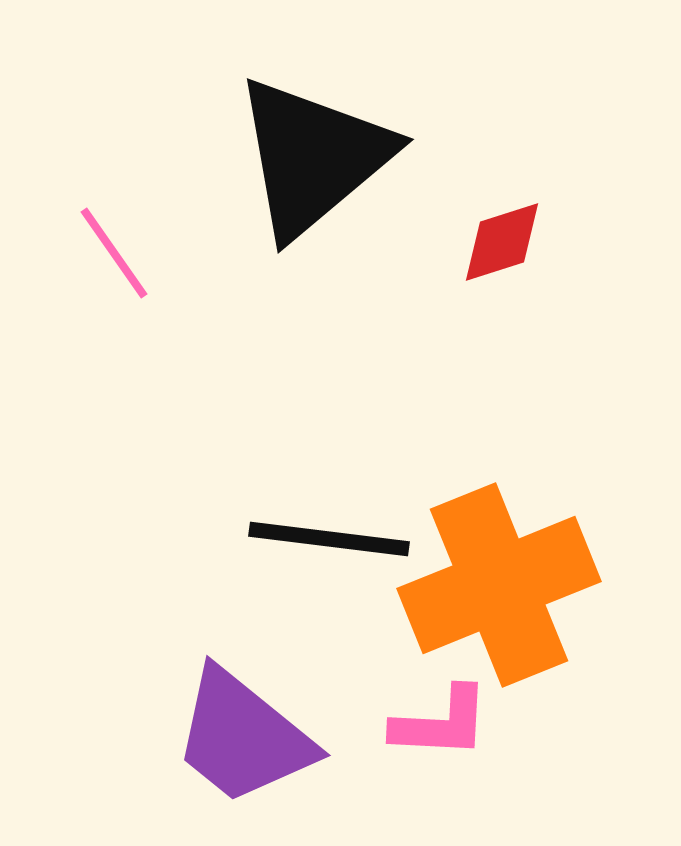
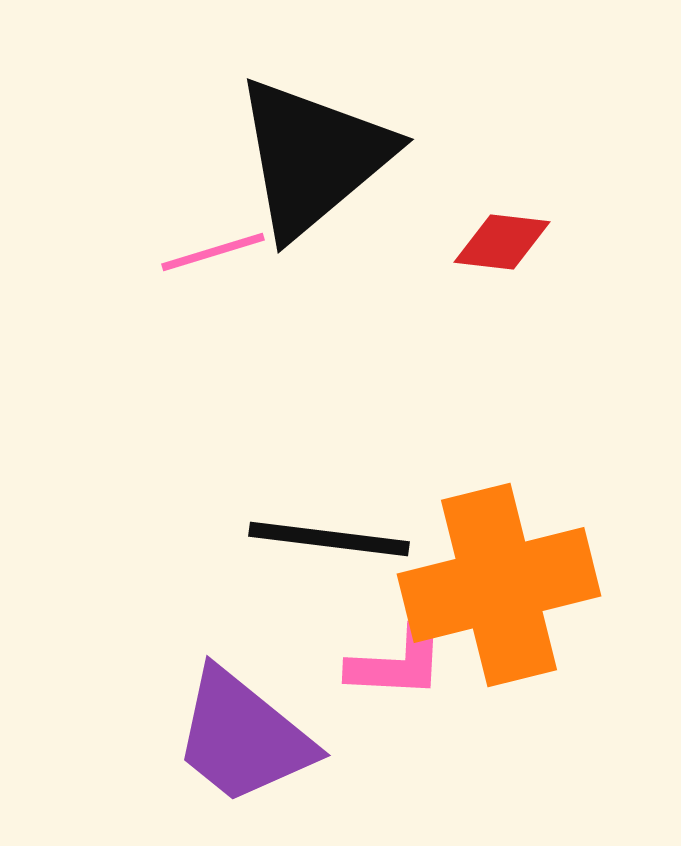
red diamond: rotated 24 degrees clockwise
pink line: moved 99 px right, 1 px up; rotated 72 degrees counterclockwise
orange cross: rotated 8 degrees clockwise
pink L-shape: moved 44 px left, 60 px up
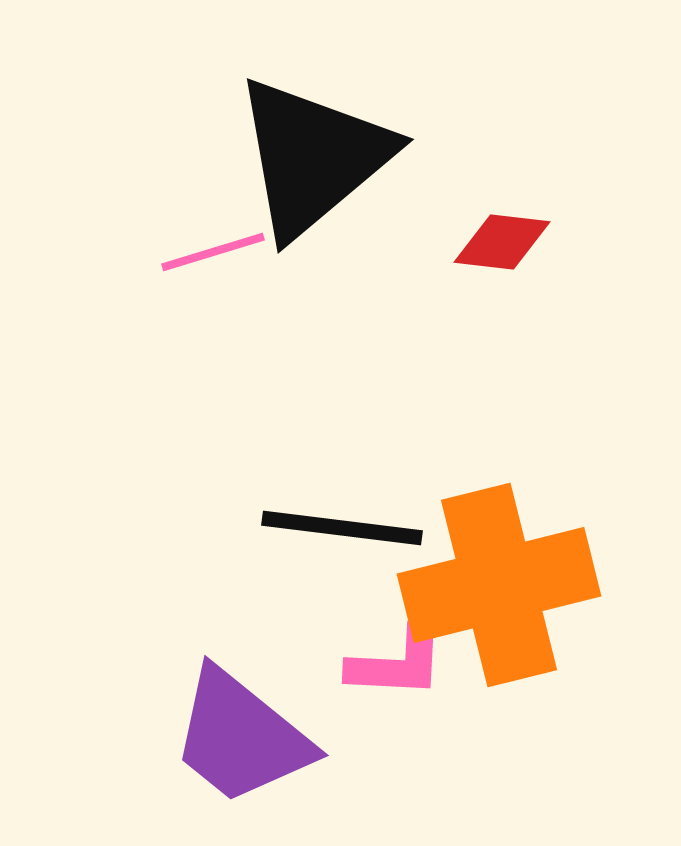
black line: moved 13 px right, 11 px up
purple trapezoid: moved 2 px left
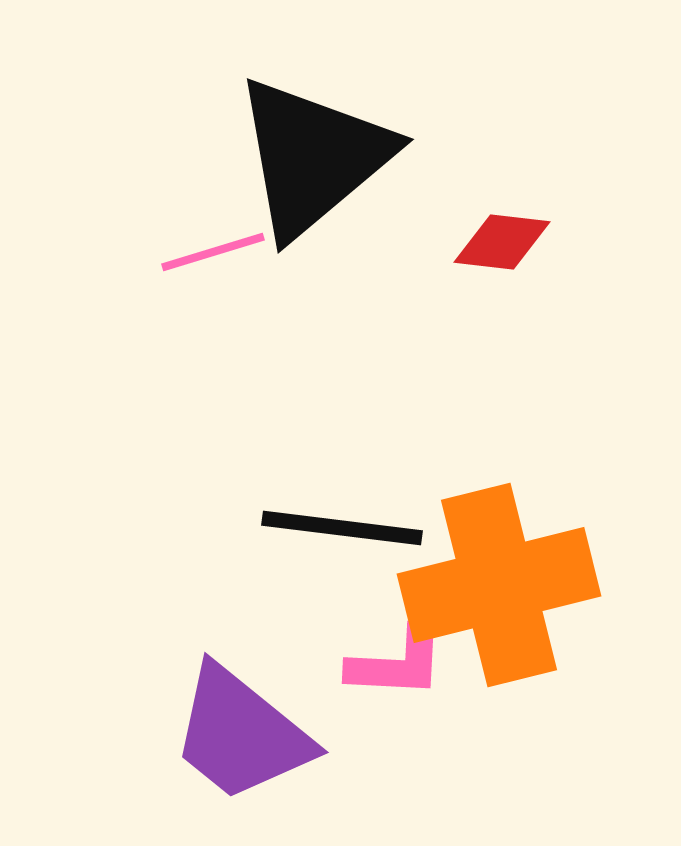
purple trapezoid: moved 3 px up
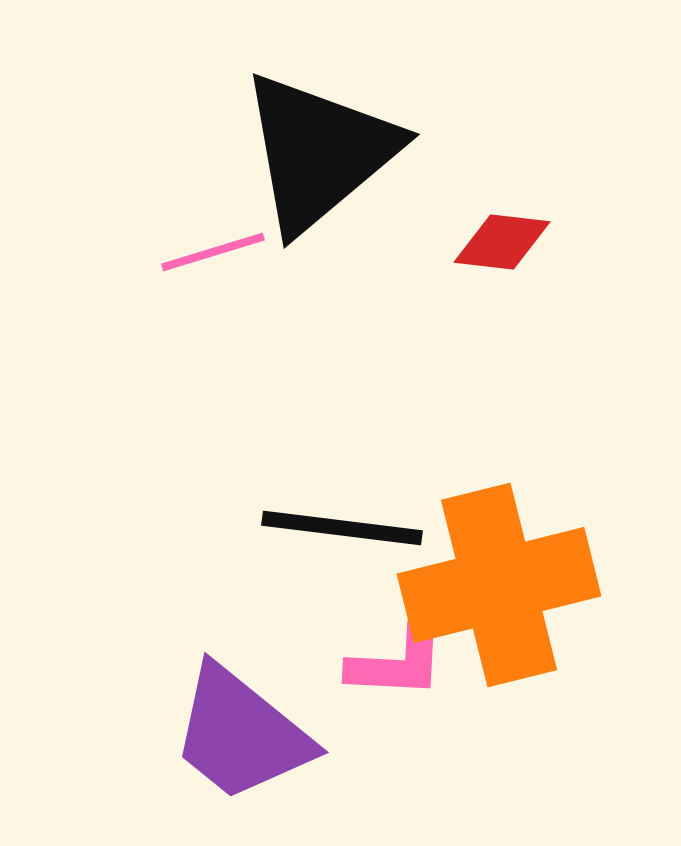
black triangle: moved 6 px right, 5 px up
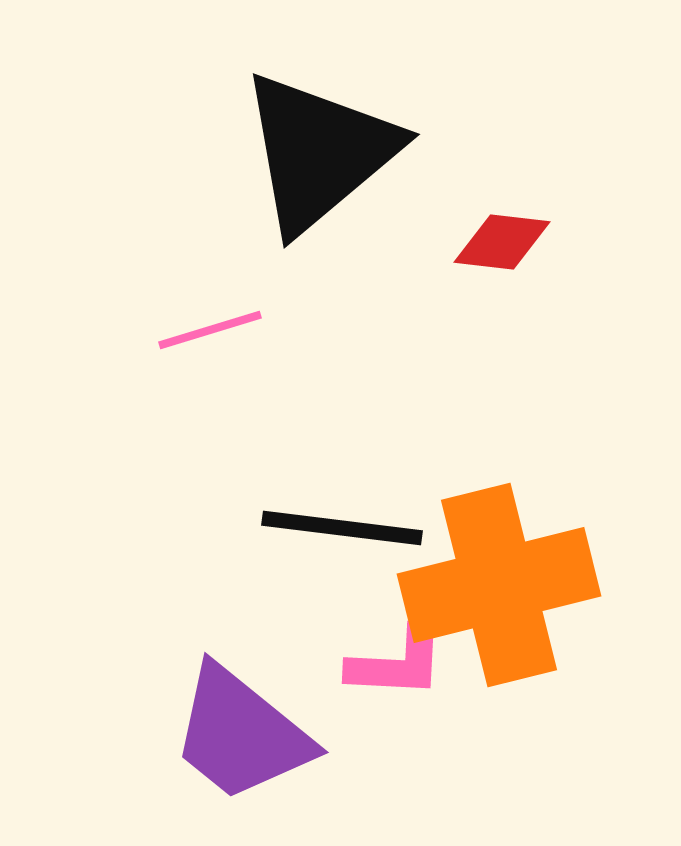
pink line: moved 3 px left, 78 px down
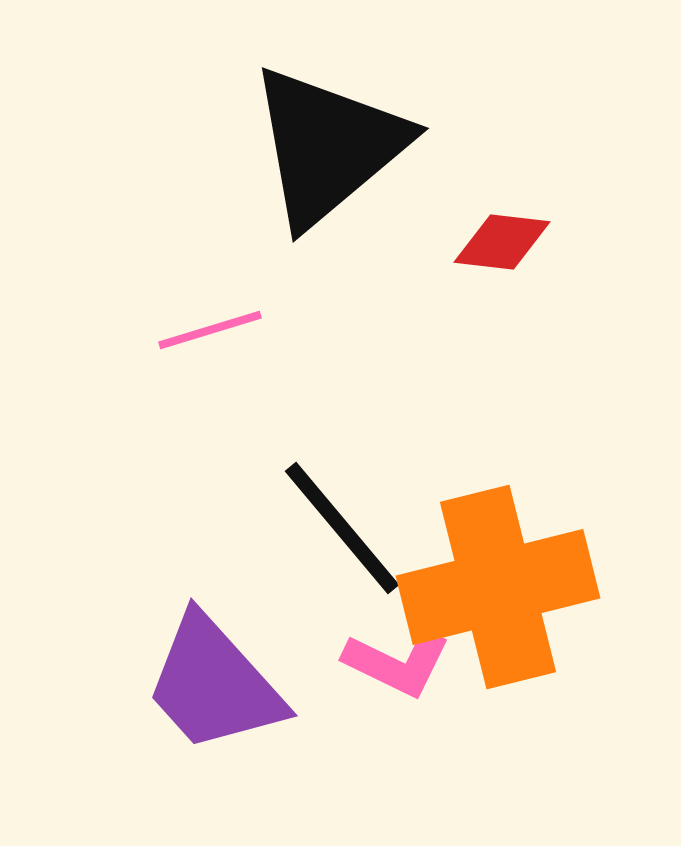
black triangle: moved 9 px right, 6 px up
black line: rotated 43 degrees clockwise
orange cross: moved 1 px left, 2 px down
pink L-shape: rotated 23 degrees clockwise
purple trapezoid: moved 27 px left, 50 px up; rotated 9 degrees clockwise
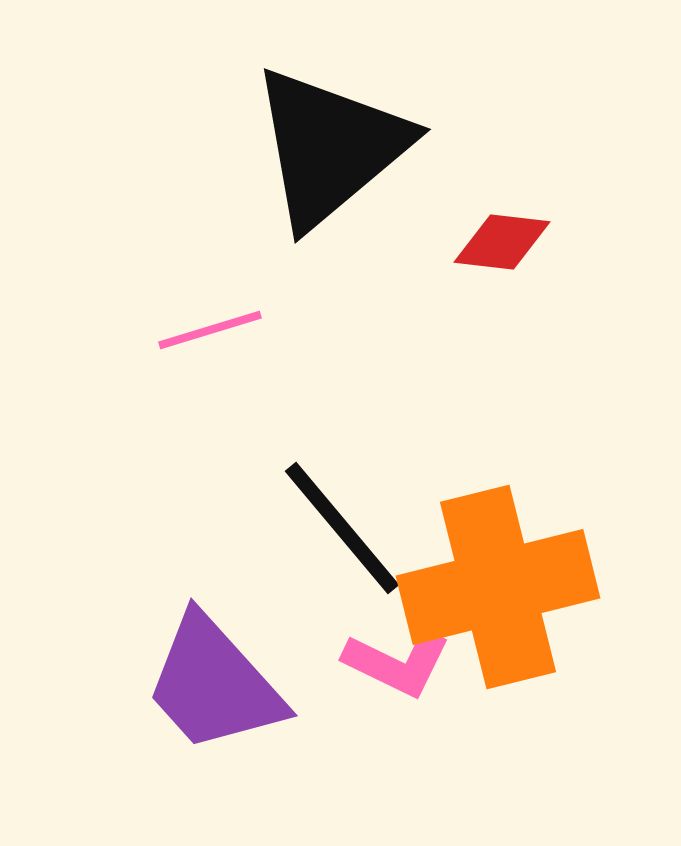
black triangle: moved 2 px right, 1 px down
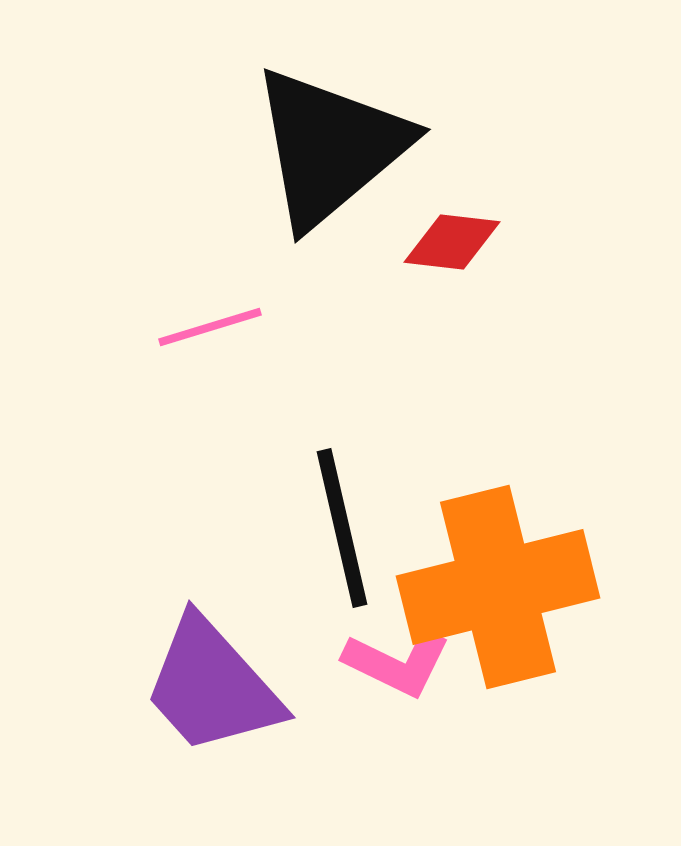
red diamond: moved 50 px left
pink line: moved 3 px up
black line: rotated 27 degrees clockwise
purple trapezoid: moved 2 px left, 2 px down
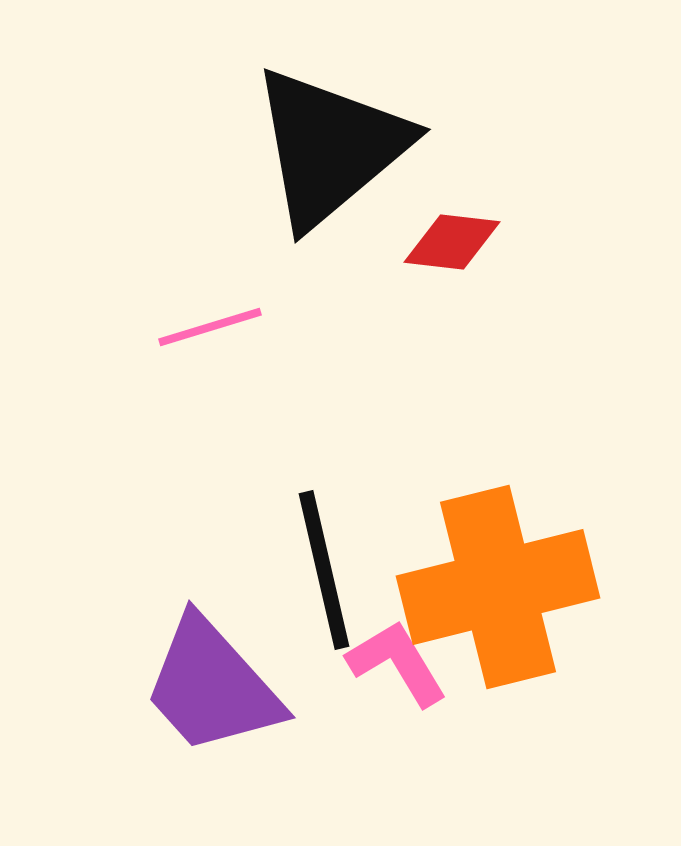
black line: moved 18 px left, 42 px down
pink L-shape: rotated 147 degrees counterclockwise
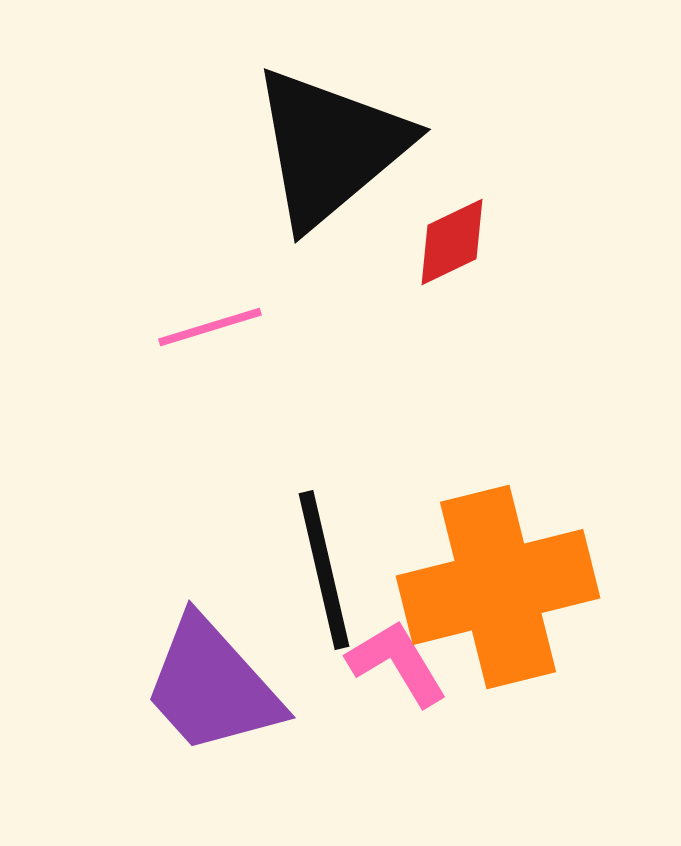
red diamond: rotated 32 degrees counterclockwise
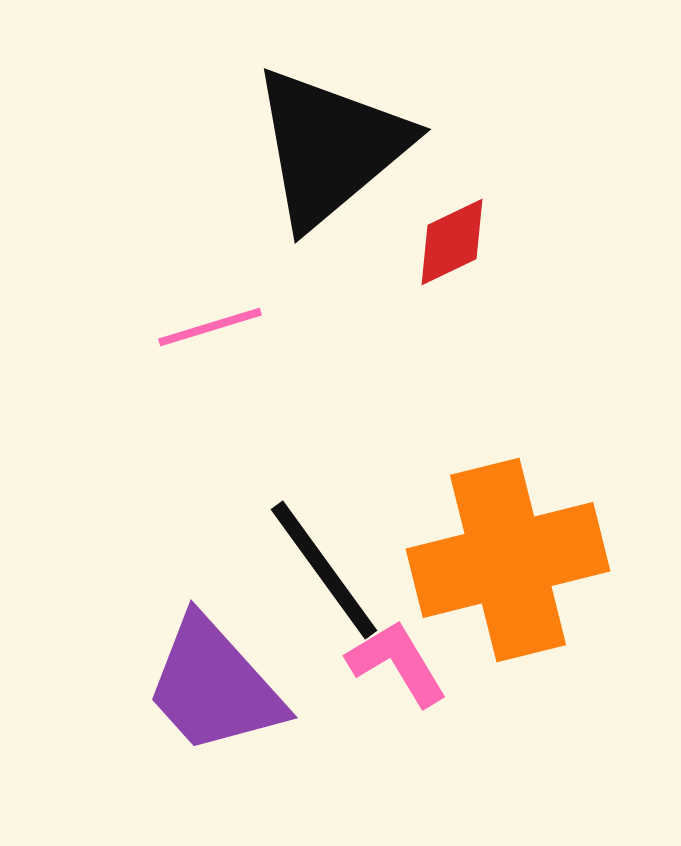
black line: rotated 23 degrees counterclockwise
orange cross: moved 10 px right, 27 px up
purple trapezoid: moved 2 px right
